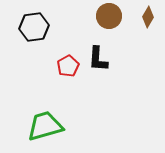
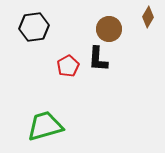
brown circle: moved 13 px down
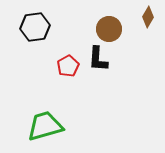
black hexagon: moved 1 px right
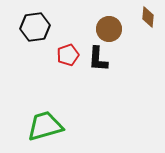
brown diamond: rotated 25 degrees counterclockwise
red pentagon: moved 11 px up; rotated 10 degrees clockwise
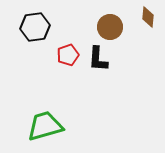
brown circle: moved 1 px right, 2 px up
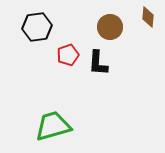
black hexagon: moved 2 px right
black L-shape: moved 4 px down
green trapezoid: moved 8 px right
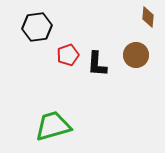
brown circle: moved 26 px right, 28 px down
black L-shape: moved 1 px left, 1 px down
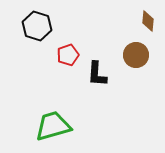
brown diamond: moved 4 px down
black hexagon: moved 1 px up; rotated 24 degrees clockwise
black L-shape: moved 10 px down
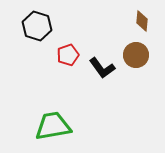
brown diamond: moved 6 px left
black L-shape: moved 5 px right, 6 px up; rotated 40 degrees counterclockwise
green trapezoid: rotated 6 degrees clockwise
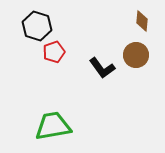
red pentagon: moved 14 px left, 3 px up
